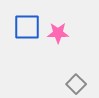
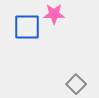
pink star: moved 4 px left, 19 px up
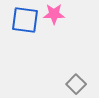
blue square: moved 2 px left, 7 px up; rotated 8 degrees clockwise
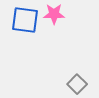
gray square: moved 1 px right
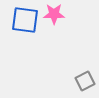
gray square: moved 8 px right, 3 px up; rotated 18 degrees clockwise
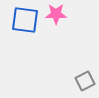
pink star: moved 2 px right
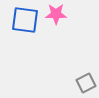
gray square: moved 1 px right, 2 px down
